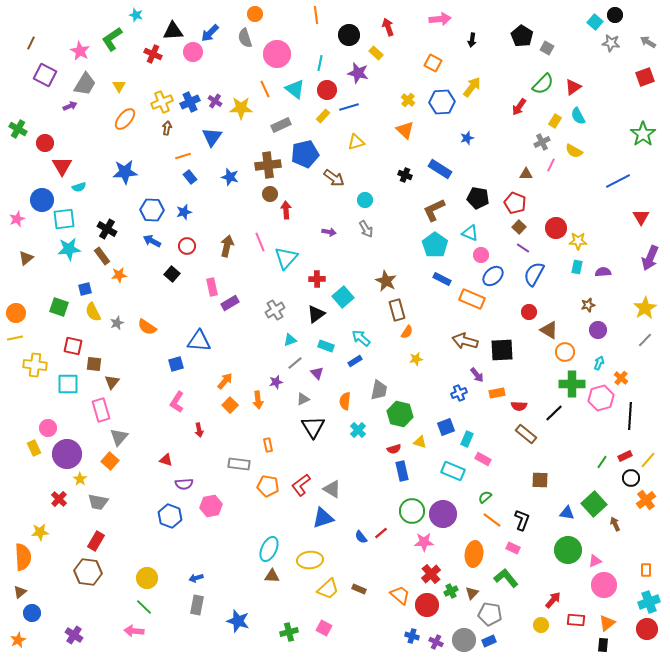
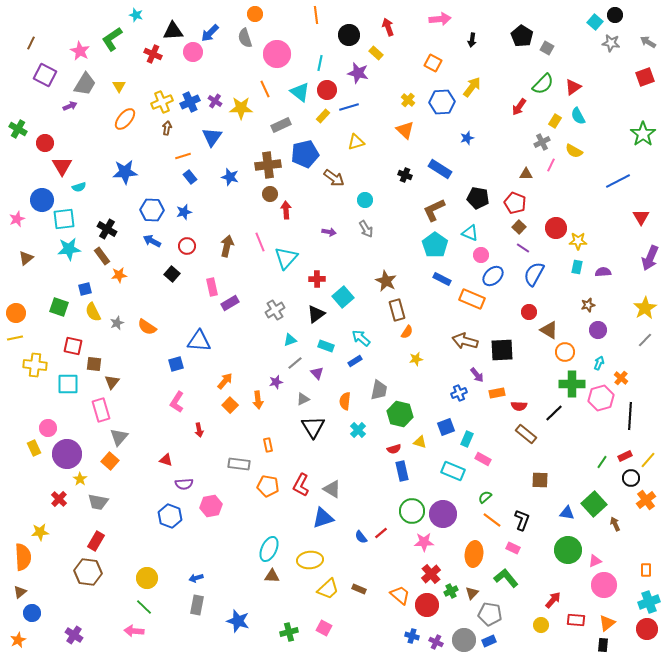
cyan triangle at (295, 89): moved 5 px right, 3 px down
red L-shape at (301, 485): rotated 25 degrees counterclockwise
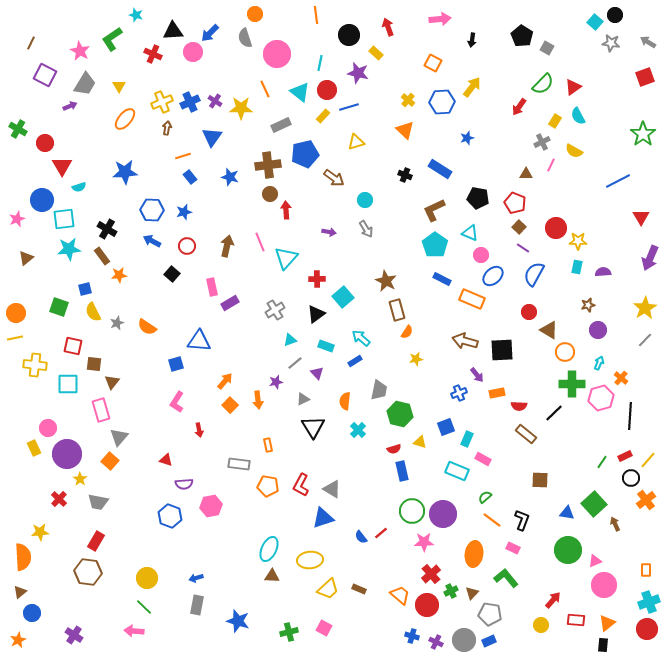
cyan rectangle at (453, 471): moved 4 px right
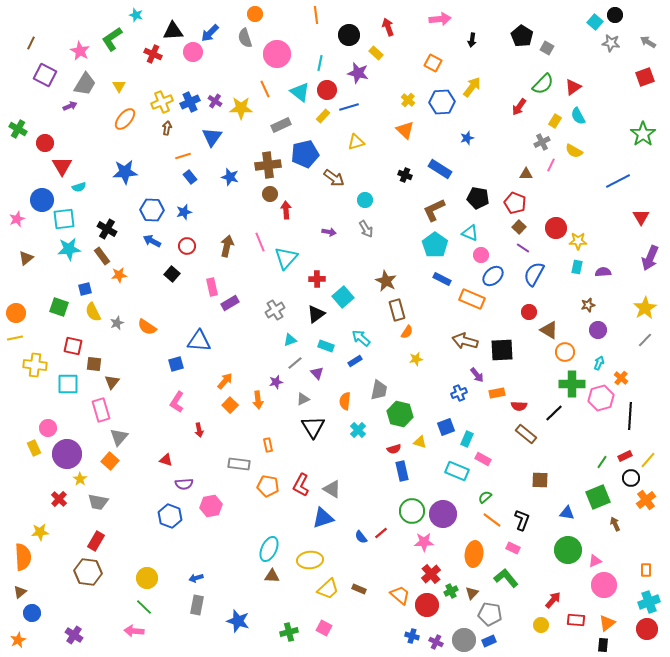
green square at (594, 504): moved 4 px right, 7 px up; rotated 20 degrees clockwise
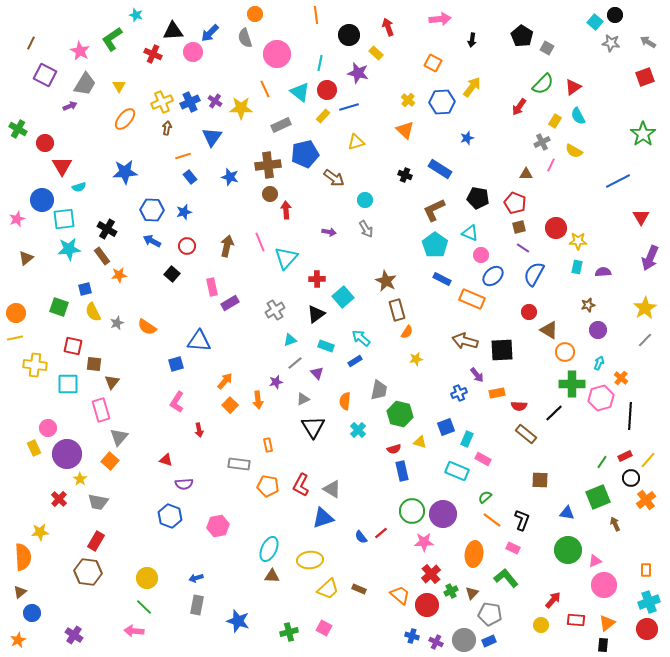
brown square at (519, 227): rotated 32 degrees clockwise
pink hexagon at (211, 506): moved 7 px right, 20 px down
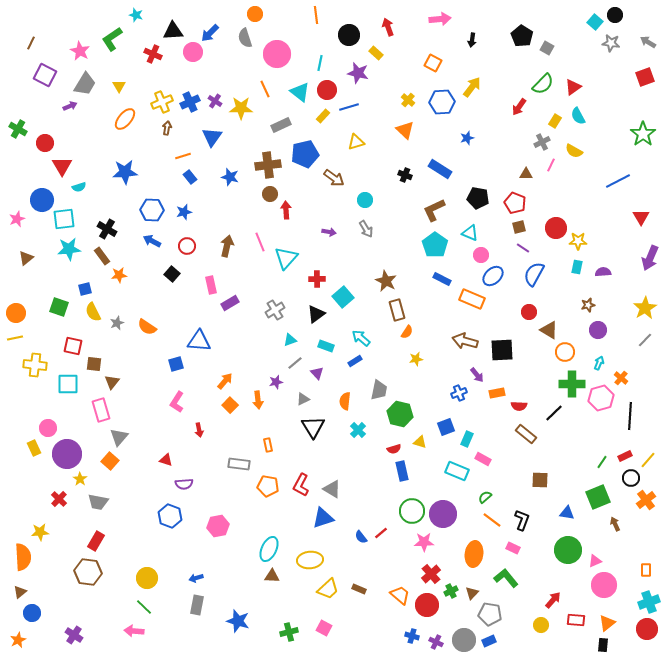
pink rectangle at (212, 287): moved 1 px left, 2 px up
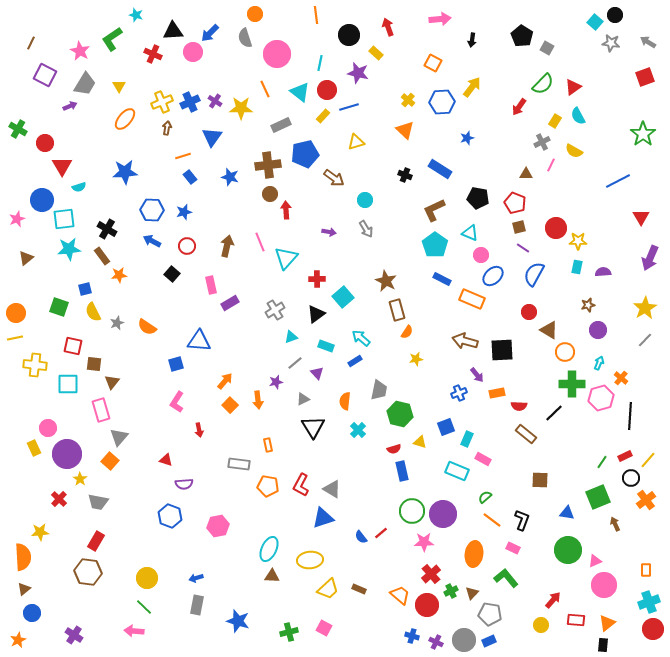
cyan triangle at (290, 340): moved 1 px right, 3 px up
brown triangle at (20, 592): moved 4 px right, 3 px up
red circle at (647, 629): moved 6 px right
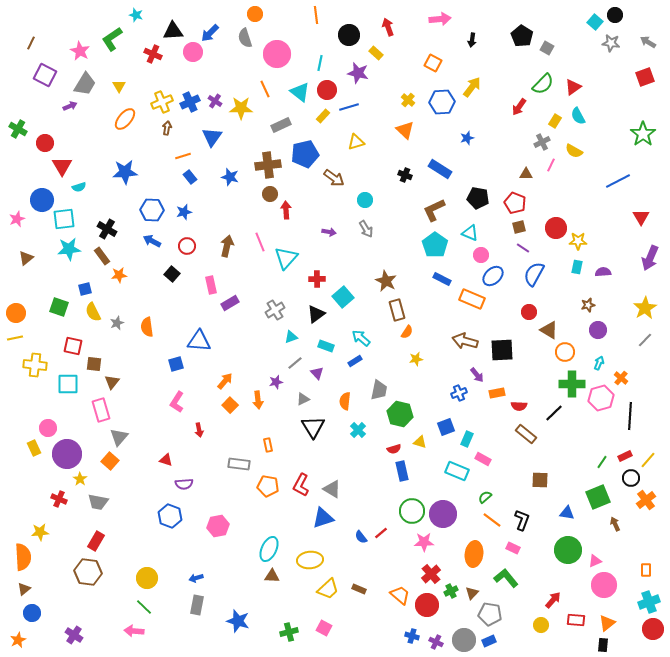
orange semicircle at (147, 327): rotated 48 degrees clockwise
red cross at (59, 499): rotated 21 degrees counterclockwise
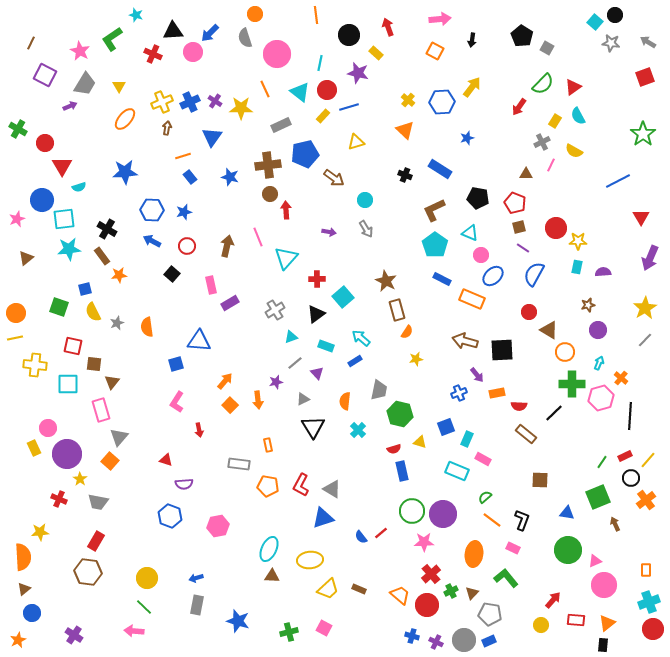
orange square at (433, 63): moved 2 px right, 12 px up
pink line at (260, 242): moved 2 px left, 5 px up
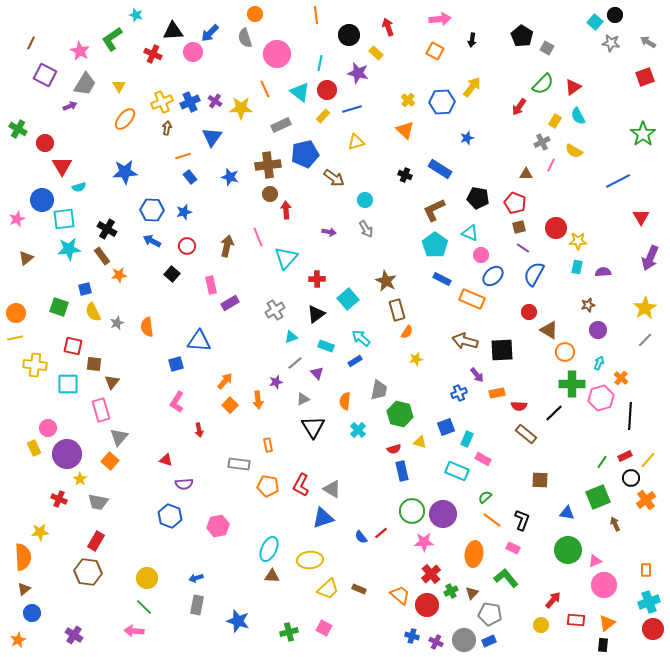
blue line at (349, 107): moved 3 px right, 2 px down
cyan square at (343, 297): moved 5 px right, 2 px down
